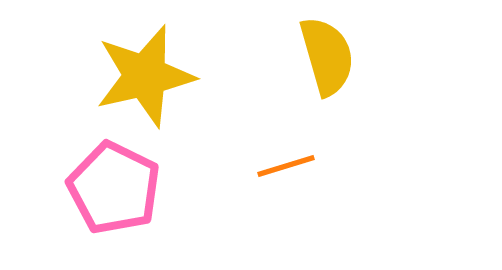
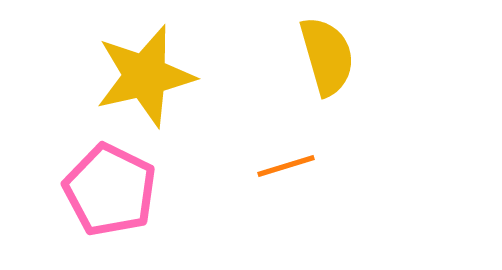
pink pentagon: moved 4 px left, 2 px down
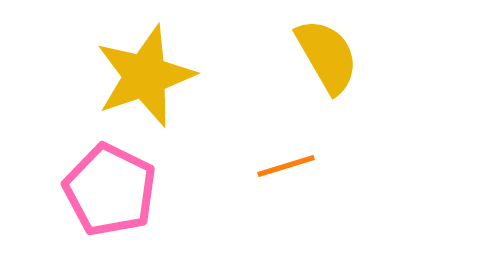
yellow semicircle: rotated 14 degrees counterclockwise
yellow star: rotated 6 degrees counterclockwise
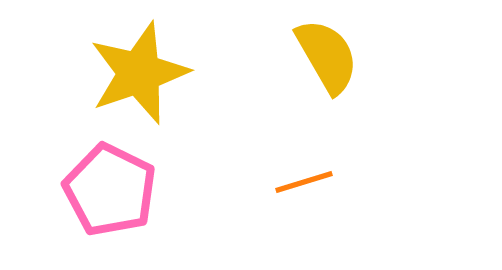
yellow star: moved 6 px left, 3 px up
orange line: moved 18 px right, 16 px down
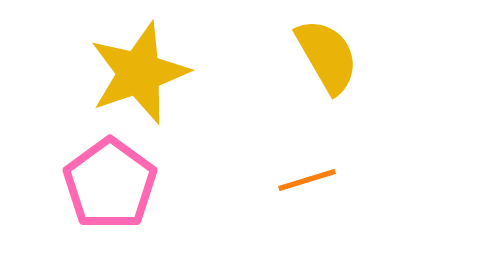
orange line: moved 3 px right, 2 px up
pink pentagon: moved 6 px up; rotated 10 degrees clockwise
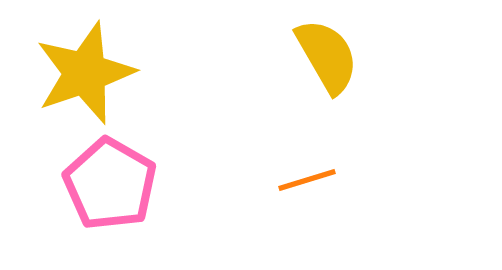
yellow star: moved 54 px left
pink pentagon: rotated 6 degrees counterclockwise
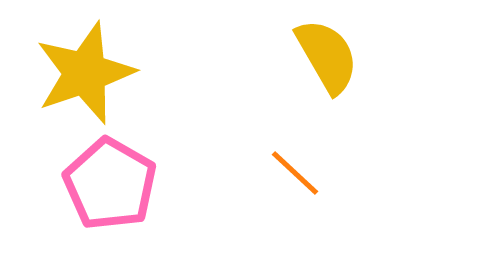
orange line: moved 12 px left, 7 px up; rotated 60 degrees clockwise
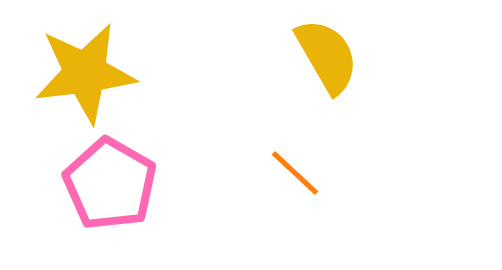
yellow star: rotated 12 degrees clockwise
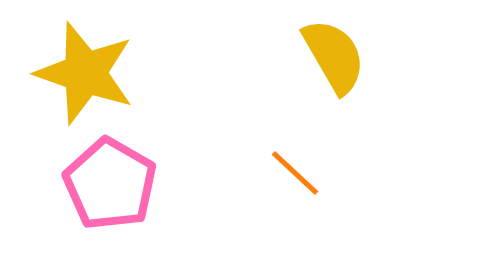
yellow semicircle: moved 7 px right
yellow star: rotated 26 degrees clockwise
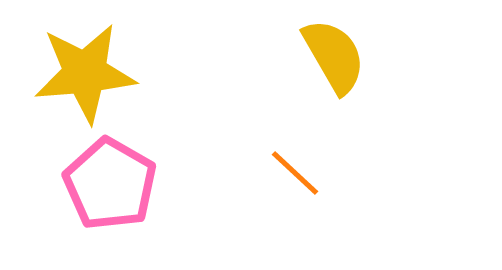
yellow star: rotated 24 degrees counterclockwise
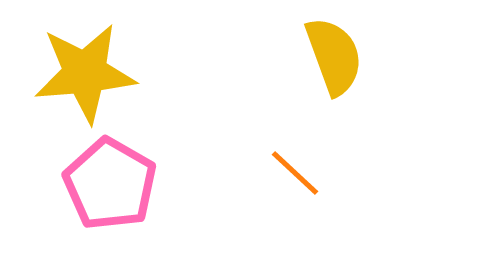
yellow semicircle: rotated 10 degrees clockwise
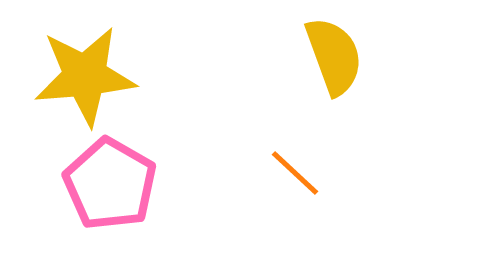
yellow star: moved 3 px down
